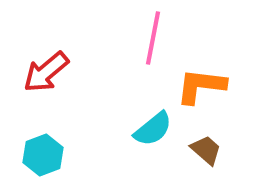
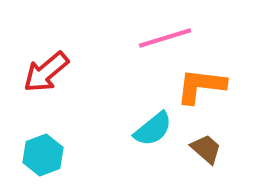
pink line: moved 12 px right; rotated 62 degrees clockwise
brown trapezoid: moved 1 px up
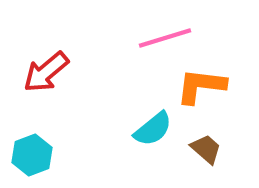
cyan hexagon: moved 11 px left
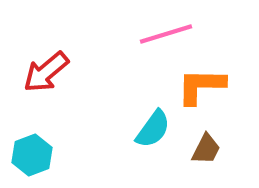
pink line: moved 1 px right, 4 px up
orange L-shape: rotated 6 degrees counterclockwise
cyan semicircle: rotated 15 degrees counterclockwise
brown trapezoid: rotated 76 degrees clockwise
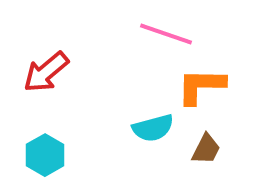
pink line: rotated 36 degrees clockwise
cyan semicircle: moved 1 px up; rotated 39 degrees clockwise
cyan hexagon: moved 13 px right; rotated 9 degrees counterclockwise
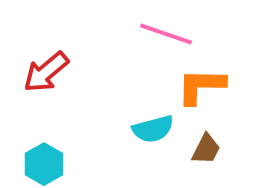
cyan semicircle: moved 1 px down
cyan hexagon: moved 1 px left, 9 px down
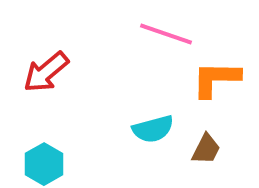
orange L-shape: moved 15 px right, 7 px up
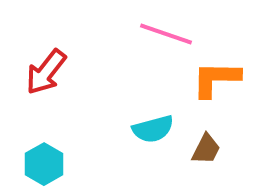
red arrow: rotated 12 degrees counterclockwise
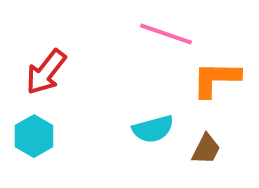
cyan hexagon: moved 10 px left, 28 px up
